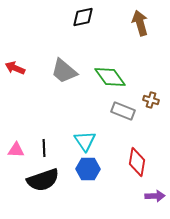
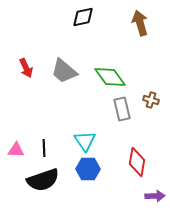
red arrow: moved 11 px right; rotated 138 degrees counterclockwise
gray rectangle: moved 1 px left, 2 px up; rotated 55 degrees clockwise
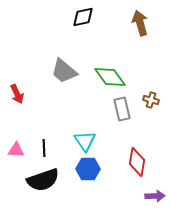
red arrow: moved 9 px left, 26 px down
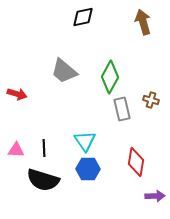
brown arrow: moved 3 px right, 1 px up
green diamond: rotated 64 degrees clockwise
red arrow: rotated 48 degrees counterclockwise
red diamond: moved 1 px left
black semicircle: rotated 36 degrees clockwise
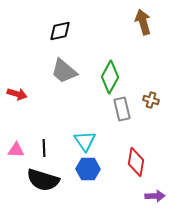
black diamond: moved 23 px left, 14 px down
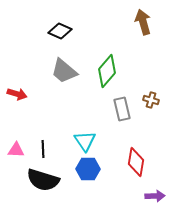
black diamond: rotated 35 degrees clockwise
green diamond: moved 3 px left, 6 px up; rotated 12 degrees clockwise
black line: moved 1 px left, 1 px down
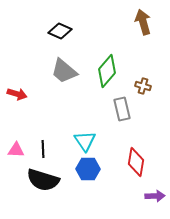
brown cross: moved 8 px left, 14 px up
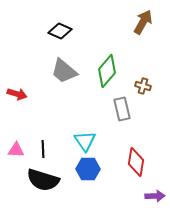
brown arrow: rotated 45 degrees clockwise
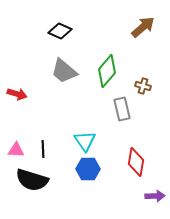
brown arrow: moved 5 px down; rotated 20 degrees clockwise
black semicircle: moved 11 px left
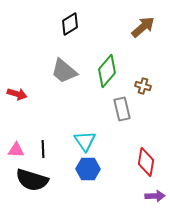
black diamond: moved 10 px right, 7 px up; rotated 55 degrees counterclockwise
red diamond: moved 10 px right
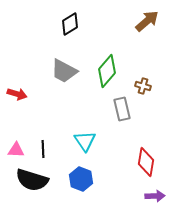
brown arrow: moved 4 px right, 6 px up
gray trapezoid: rotated 12 degrees counterclockwise
blue hexagon: moved 7 px left, 10 px down; rotated 20 degrees clockwise
